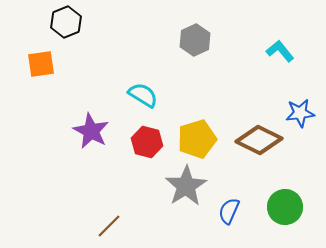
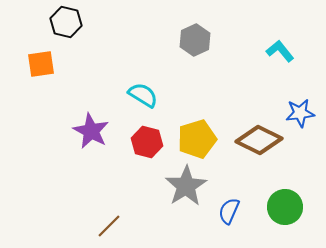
black hexagon: rotated 24 degrees counterclockwise
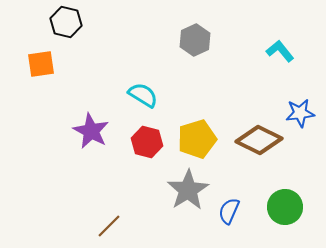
gray star: moved 2 px right, 4 px down
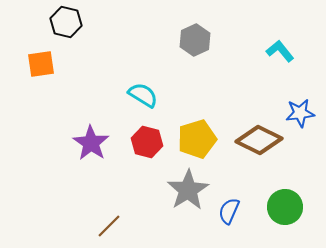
purple star: moved 12 px down; rotated 6 degrees clockwise
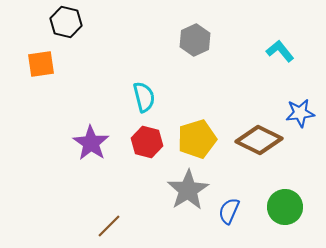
cyan semicircle: moved 1 px right, 2 px down; rotated 44 degrees clockwise
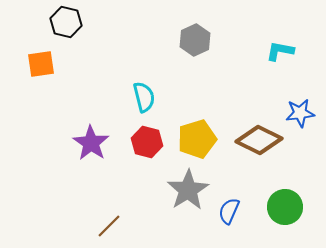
cyan L-shape: rotated 40 degrees counterclockwise
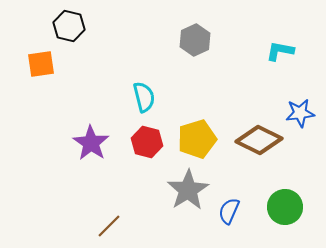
black hexagon: moved 3 px right, 4 px down
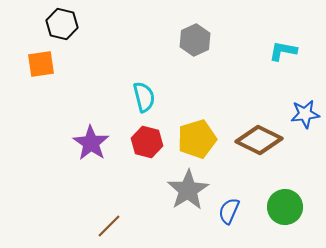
black hexagon: moved 7 px left, 2 px up
cyan L-shape: moved 3 px right
blue star: moved 5 px right, 1 px down
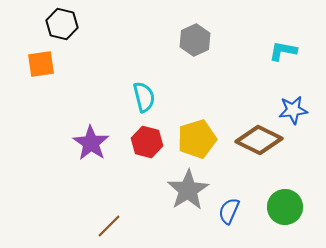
blue star: moved 12 px left, 4 px up
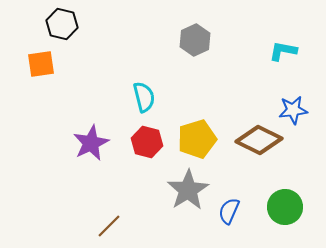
purple star: rotated 12 degrees clockwise
